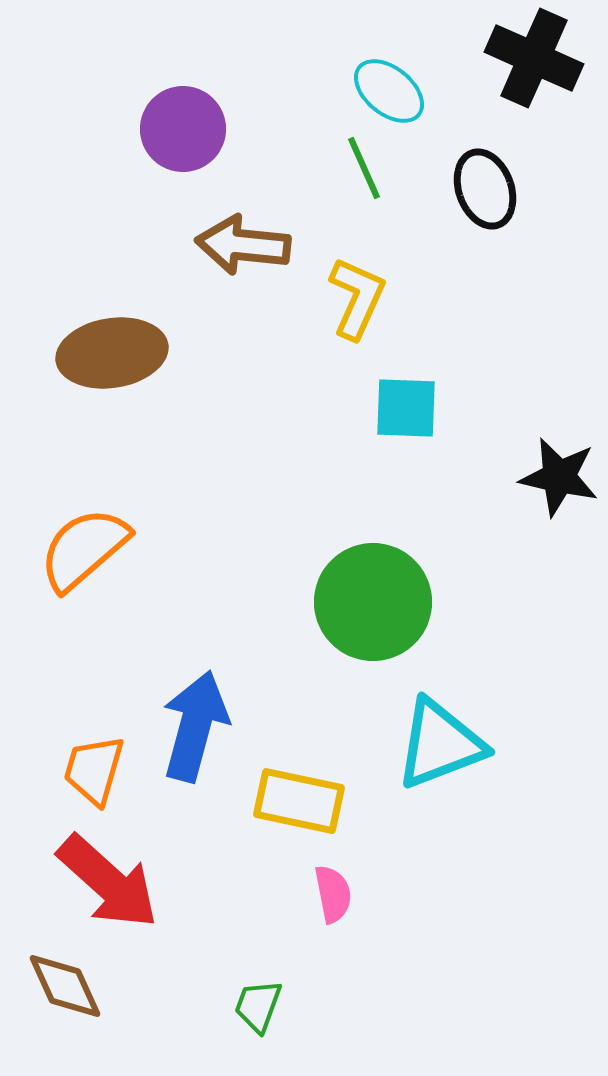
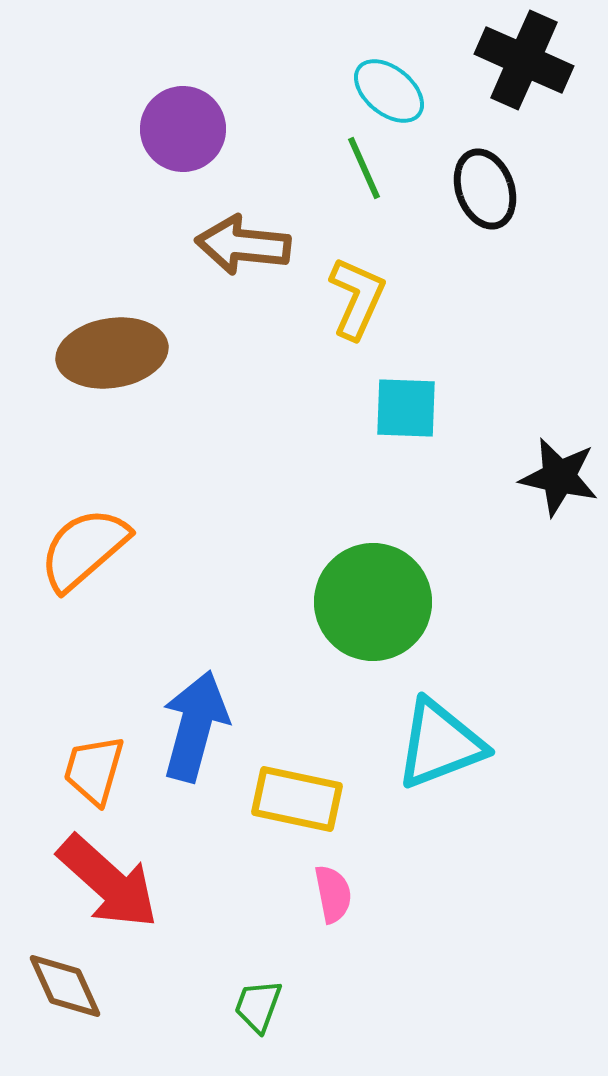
black cross: moved 10 px left, 2 px down
yellow rectangle: moved 2 px left, 2 px up
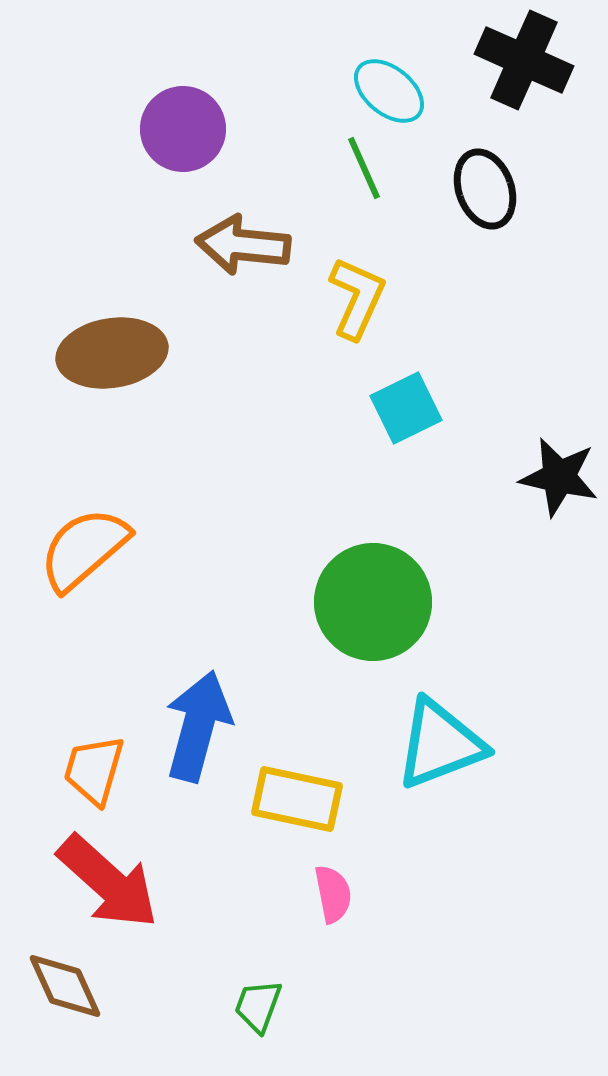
cyan square: rotated 28 degrees counterclockwise
blue arrow: moved 3 px right
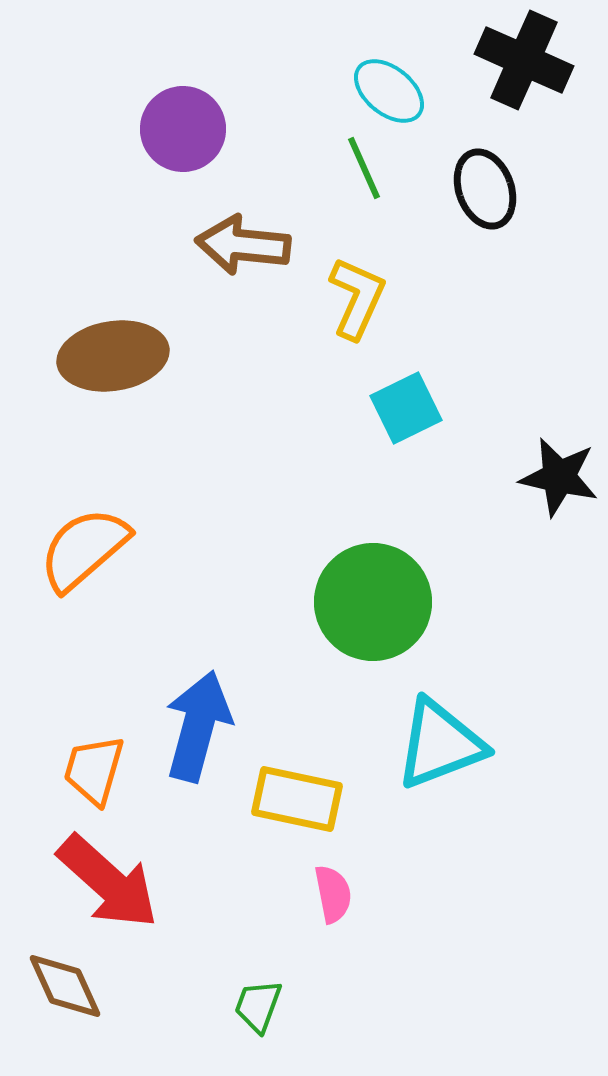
brown ellipse: moved 1 px right, 3 px down
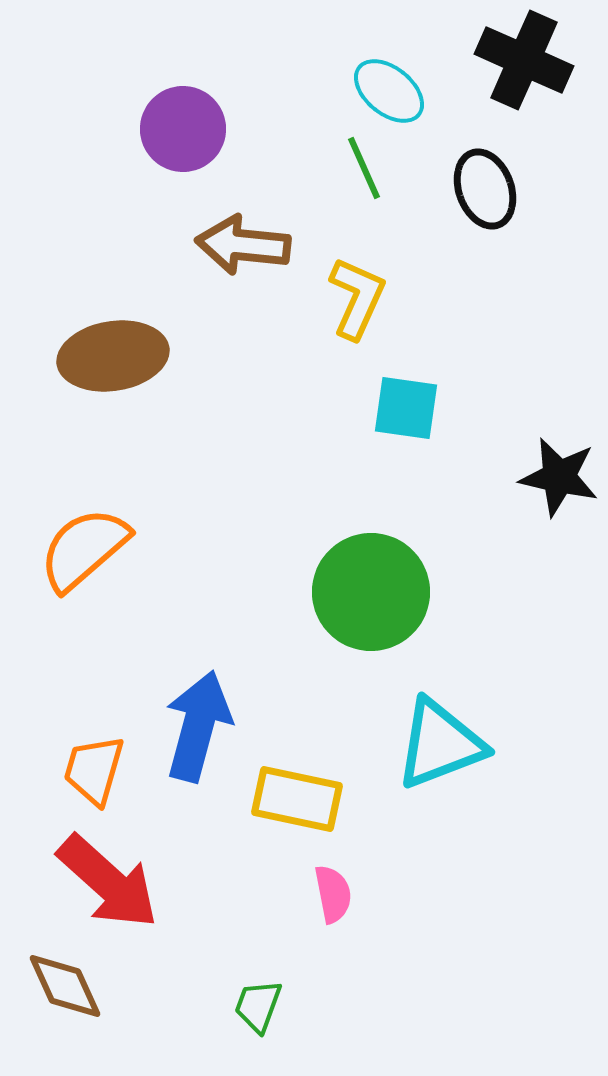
cyan square: rotated 34 degrees clockwise
green circle: moved 2 px left, 10 px up
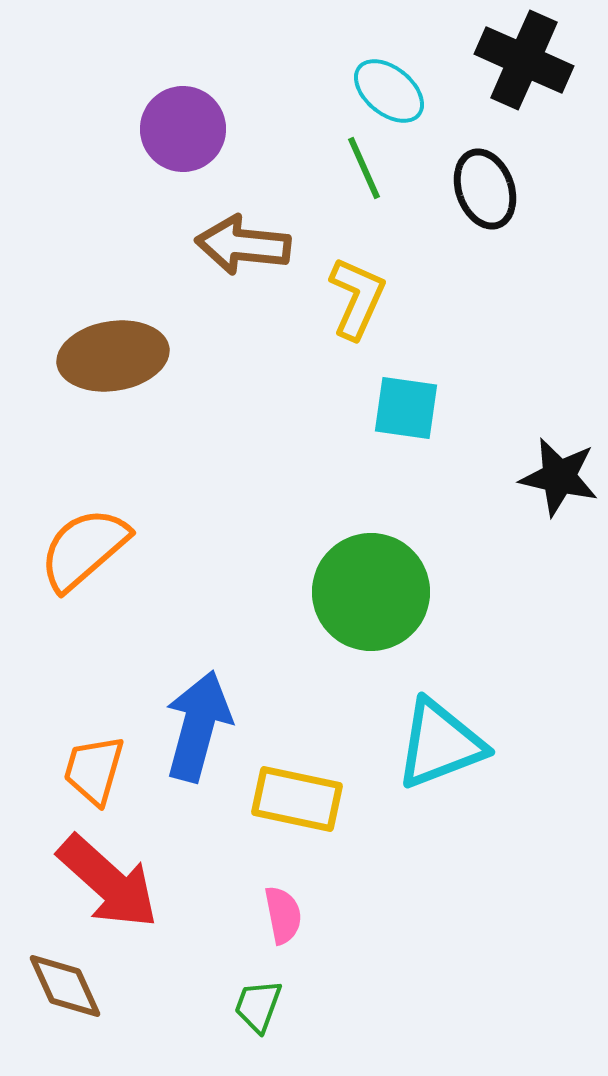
pink semicircle: moved 50 px left, 21 px down
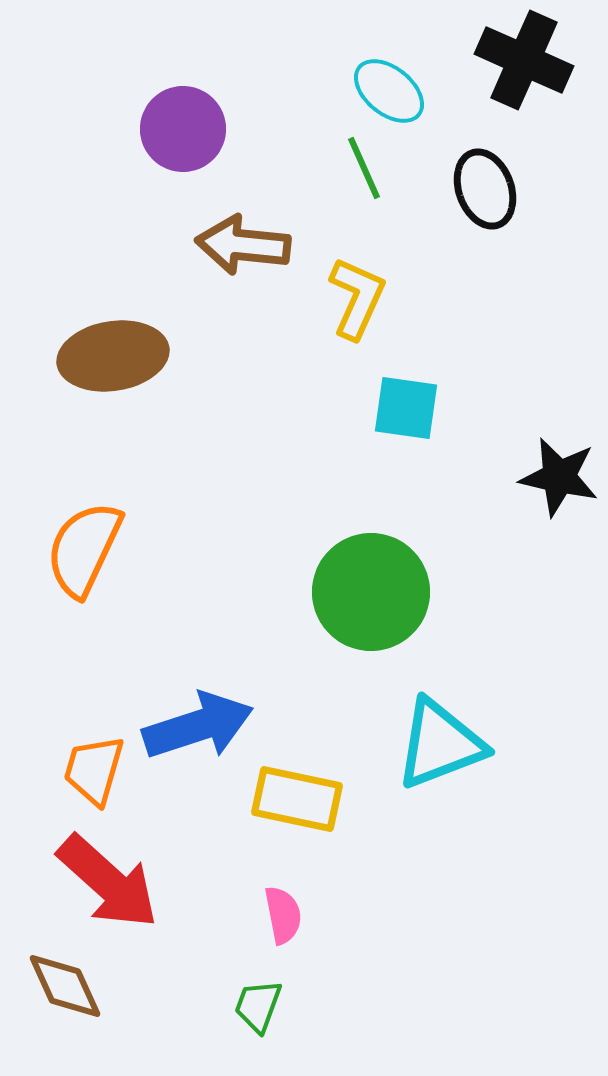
orange semicircle: rotated 24 degrees counterclockwise
blue arrow: rotated 57 degrees clockwise
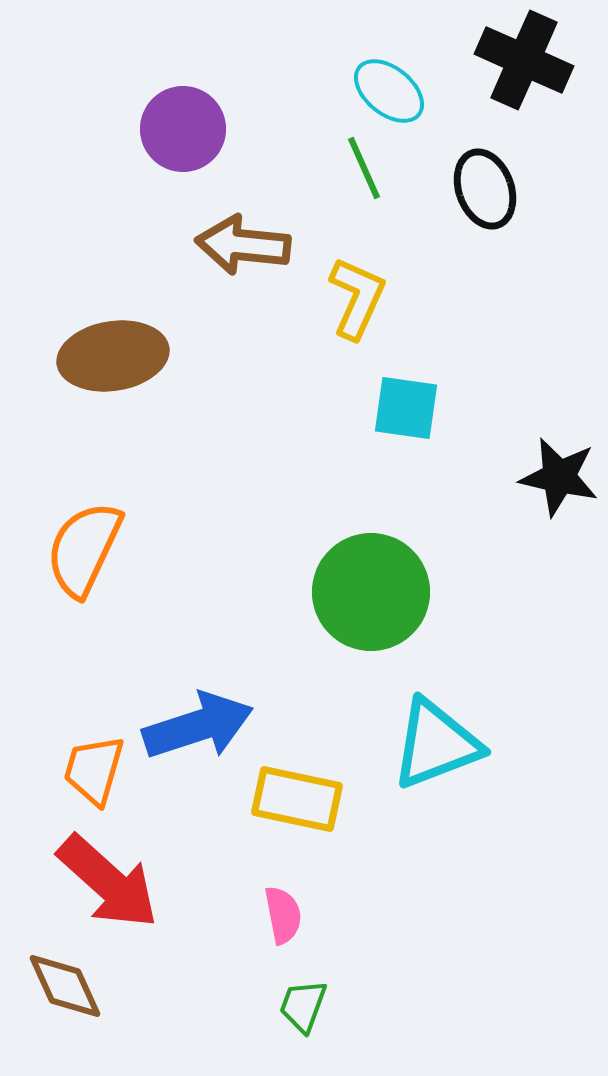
cyan triangle: moved 4 px left
green trapezoid: moved 45 px right
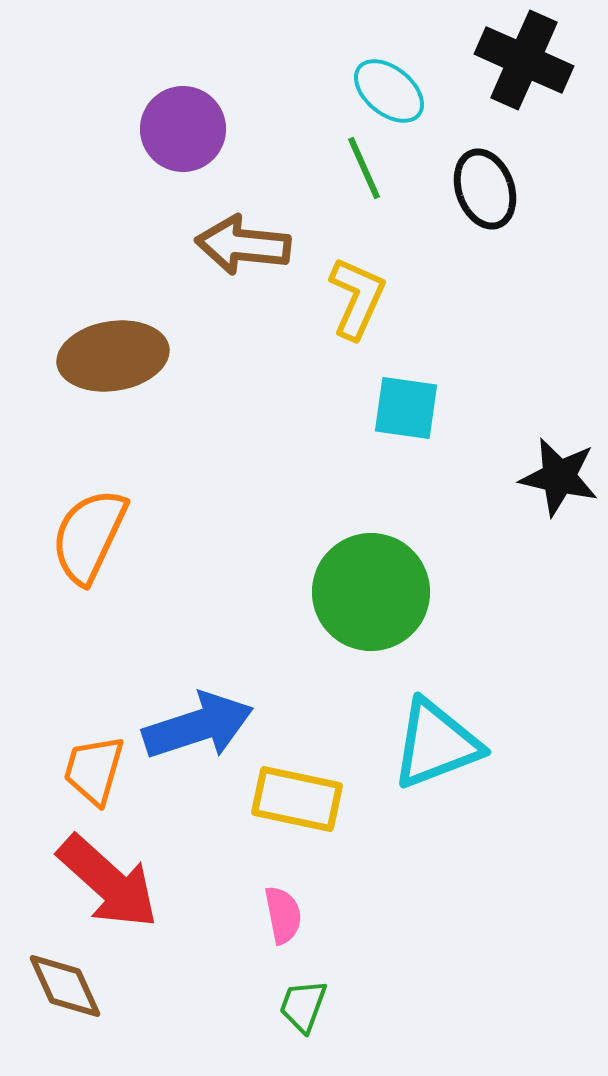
orange semicircle: moved 5 px right, 13 px up
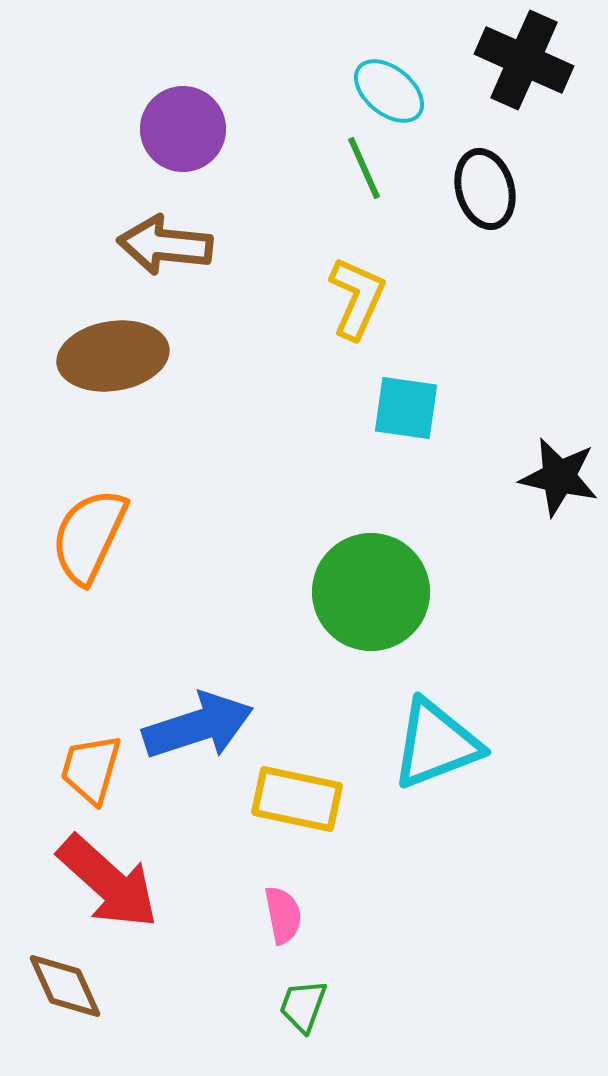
black ellipse: rotated 4 degrees clockwise
brown arrow: moved 78 px left
orange trapezoid: moved 3 px left, 1 px up
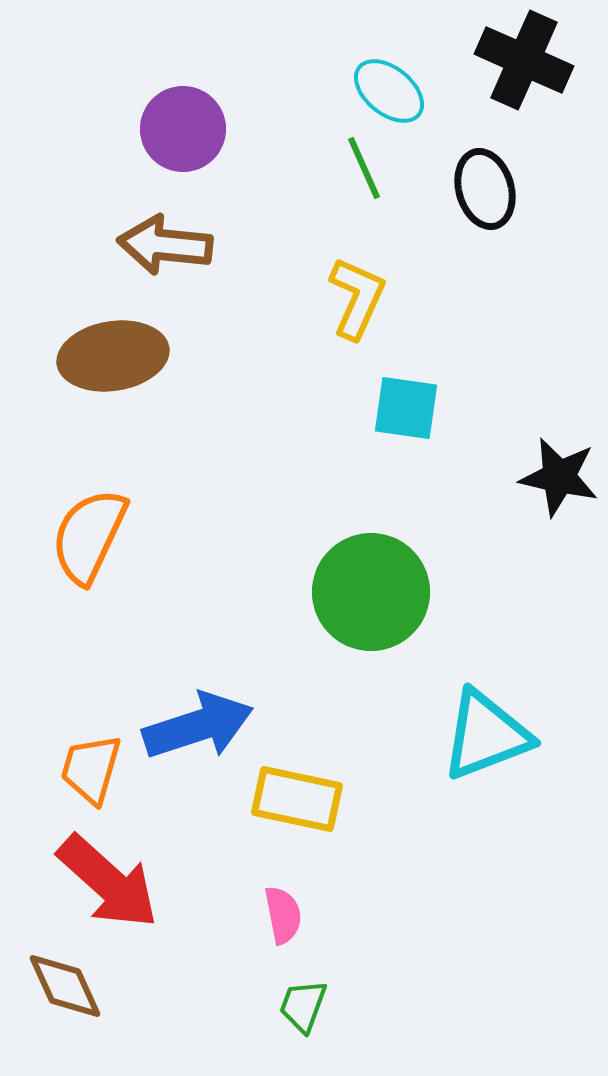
cyan triangle: moved 50 px right, 9 px up
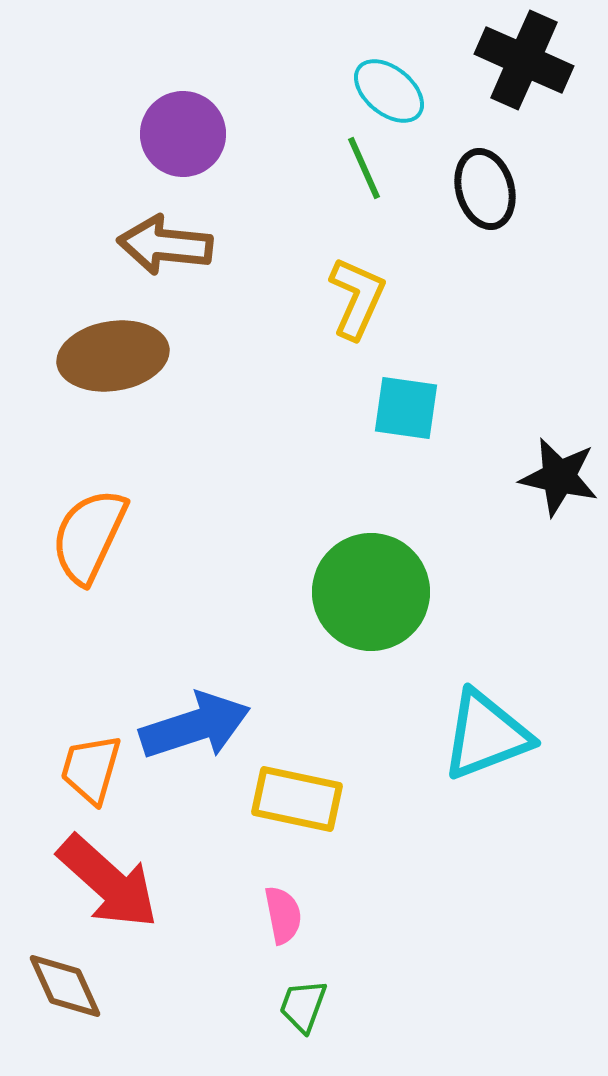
purple circle: moved 5 px down
blue arrow: moved 3 px left
